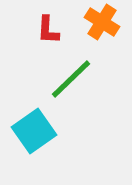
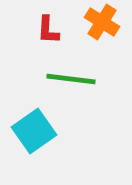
green line: rotated 51 degrees clockwise
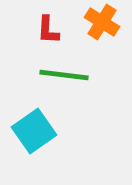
green line: moved 7 px left, 4 px up
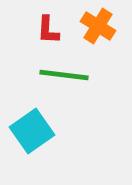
orange cross: moved 4 px left, 4 px down
cyan square: moved 2 px left
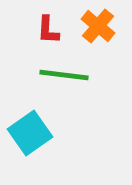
orange cross: rotated 8 degrees clockwise
cyan square: moved 2 px left, 2 px down
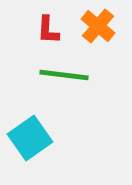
cyan square: moved 5 px down
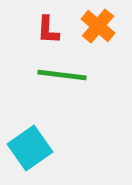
green line: moved 2 px left
cyan square: moved 10 px down
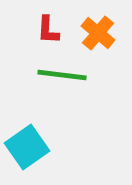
orange cross: moved 7 px down
cyan square: moved 3 px left, 1 px up
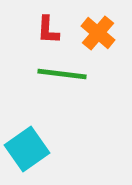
green line: moved 1 px up
cyan square: moved 2 px down
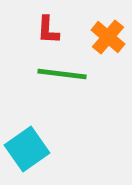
orange cross: moved 10 px right, 4 px down
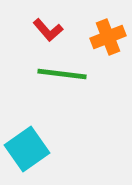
red L-shape: rotated 44 degrees counterclockwise
orange cross: rotated 28 degrees clockwise
